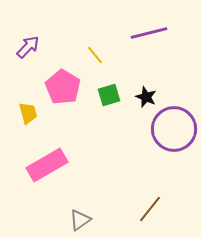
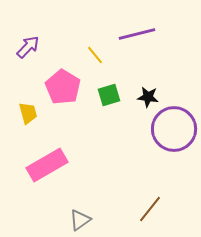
purple line: moved 12 px left, 1 px down
black star: moved 2 px right; rotated 15 degrees counterclockwise
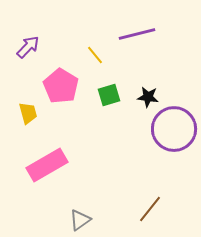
pink pentagon: moved 2 px left, 1 px up
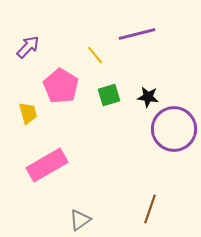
brown line: rotated 20 degrees counterclockwise
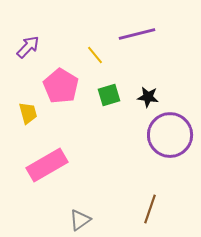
purple circle: moved 4 px left, 6 px down
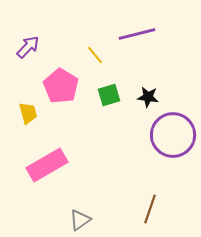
purple circle: moved 3 px right
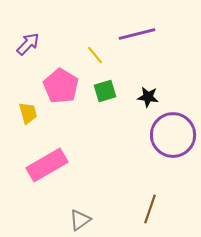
purple arrow: moved 3 px up
green square: moved 4 px left, 4 px up
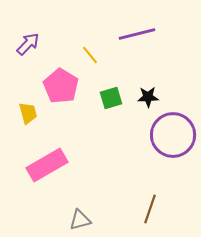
yellow line: moved 5 px left
green square: moved 6 px right, 7 px down
black star: rotated 10 degrees counterclockwise
gray triangle: rotated 20 degrees clockwise
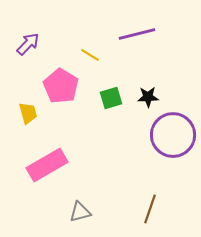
yellow line: rotated 18 degrees counterclockwise
gray triangle: moved 8 px up
